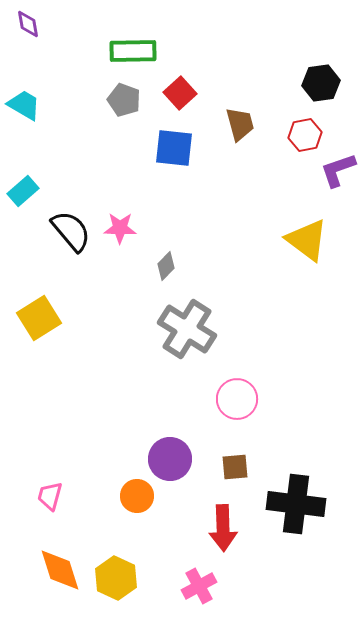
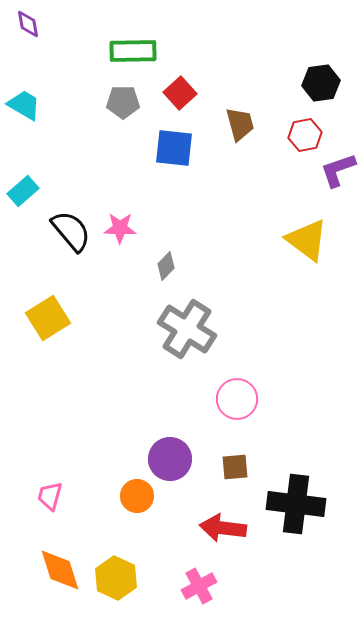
gray pentagon: moved 1 px left, 2 px down; rotated 20 degrees counterclockwise
yellow square: moved 9 px right
red arrow: rotated 99 degrees clockwise
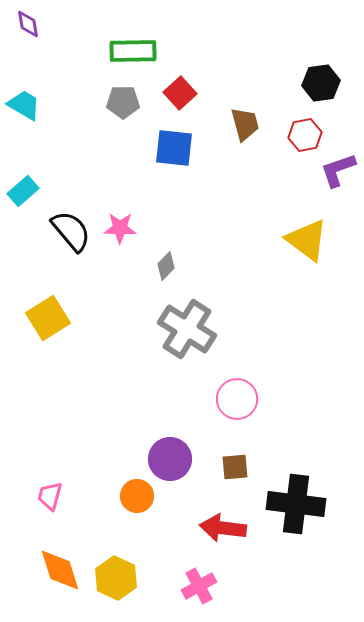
brown trapezoid: moved 5 px right
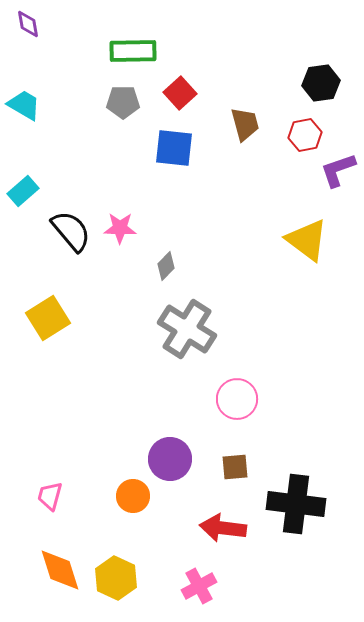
orange circle: moved 4 px left
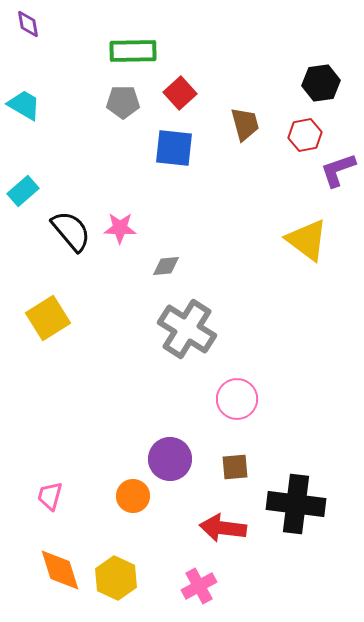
gray diamond: rotated 40 degrees clockwise
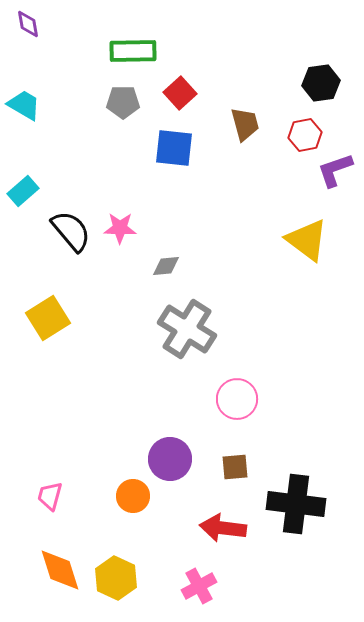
purple L-shape: moved 3 px left
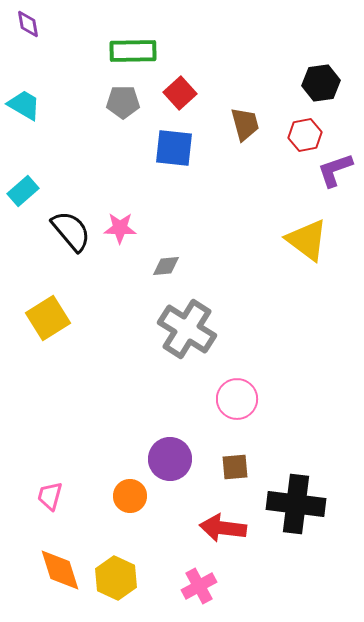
orange circle: moved 3 px left
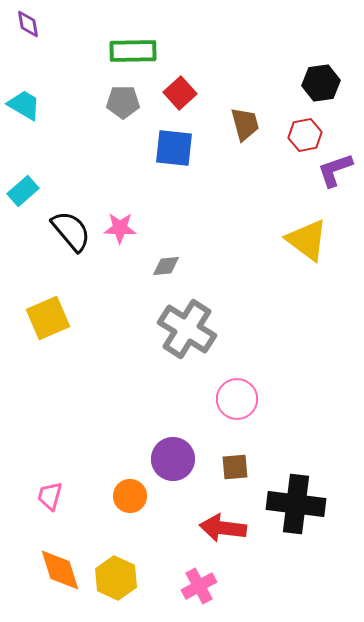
yellow square: rotated 9 degrees clockwise
purple circle: moved 3 px right
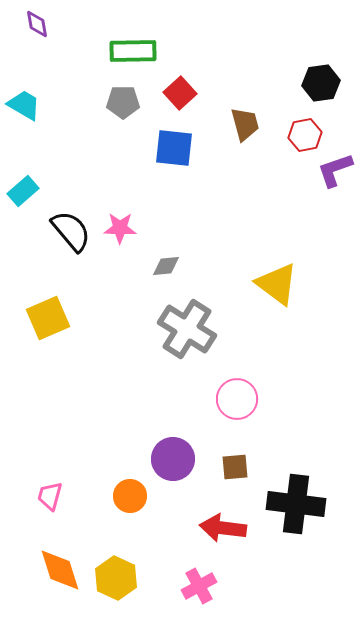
purple diamond: moved 9 px right
yellow triangle: moved 30 px left, 44 px down
